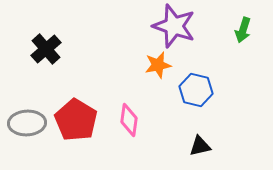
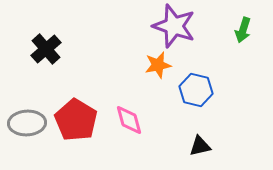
pink diamond: rotated 24 degrees counterclockwise
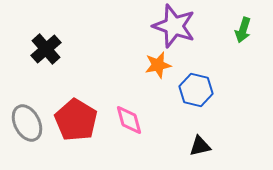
gray ellipse: rotated 66 degrees clockwise
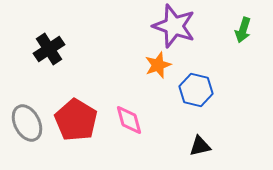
black cross: moved 3 px right; rotated 8 degrees clockwise
orange star: rotated 8 degrees counterclockwise
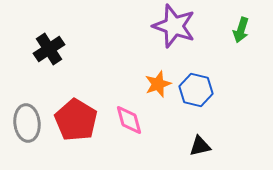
green arrow: moved 2 px left
orange star: moved 19 px down
gray ellipse: rotated 21 degrees clockwise
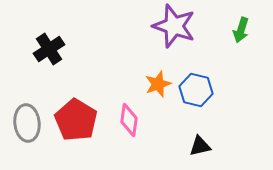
pink diamond: rotated 24 degrees clockwise
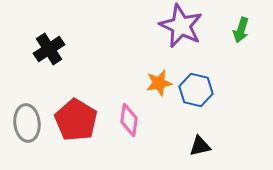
purple star: moved 7 px right; rotated 6 degrees clockwise
orange star: moved 1 px right, 1 px up; rotated 8 degrees clockwise
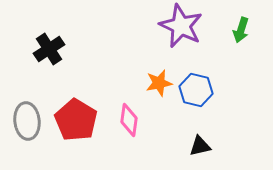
gray ellipse: moved 2 px up
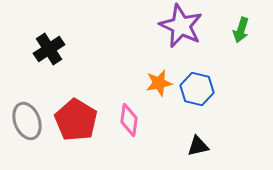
blue hexagon: moved 1 px right, 1 px up
gray ellipse: rotated 15 degrees counterclockwise
black triangle: moved 2 px left
